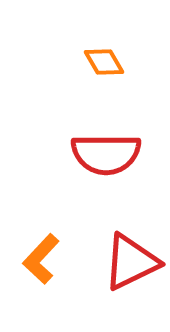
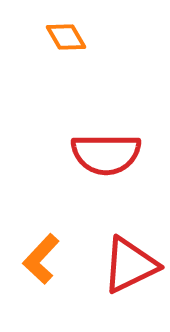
orange diamond: moved 38 px left, 25 px up
red triangle: moved 1 px left, 3 px down
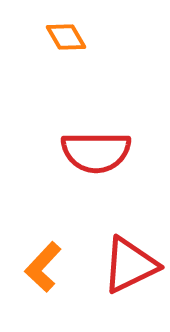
red semicircle: moved 10 px left, 2 px up
orange L-shape: moved 2 px right, 8 px down
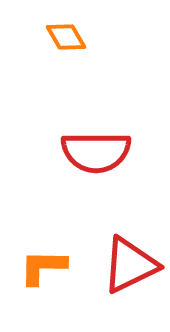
orange L-shape: rotated 48 degrees clockwise
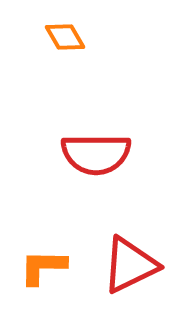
orange diamond: moved 1 px left
red semicircle: moved 2 px down
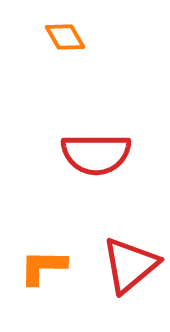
red triangle: rotated 14 degrees counterclockwise
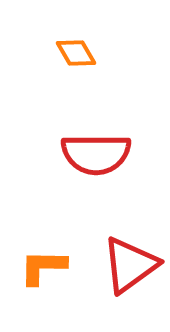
orange diamond: moved 11 px right, 16 px down
red triangle: rotated 4 degrees clockwise
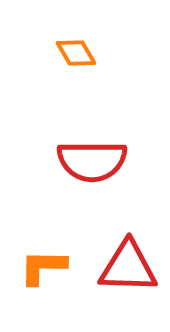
red semicircle: moved 4 px left, 7 px down
red triangle: moved 2 px left, 2 px down; rotated 38 degrees clockwise
